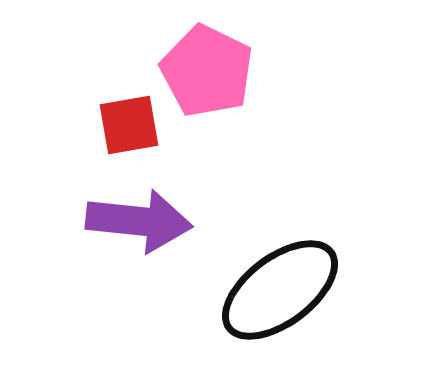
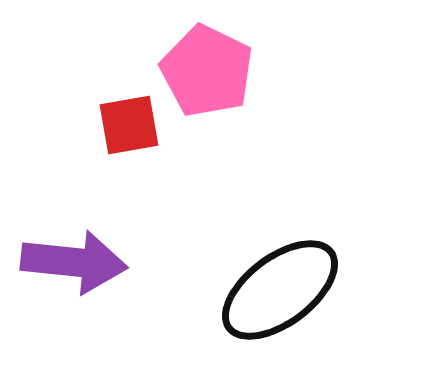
purple arrow: moved 65 px left, 41 px down
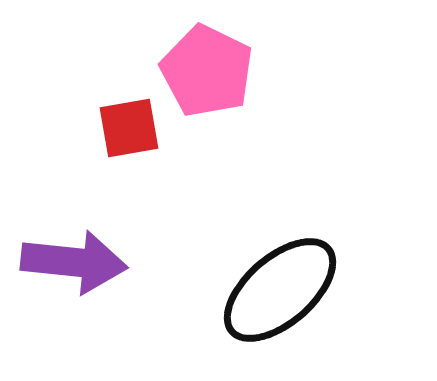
red square: moved 3 px down
black ellipse: rotated 4 degrees counterclockwise
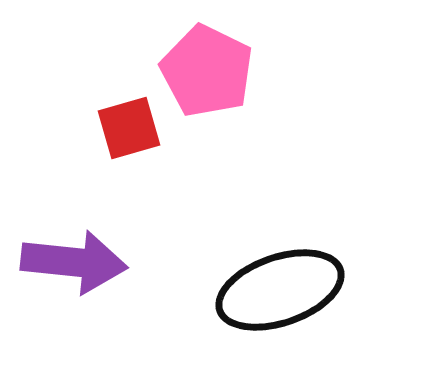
red square: rotated 6 degrees counterclockwise
black ellipse: rotated 22 degrees clockwise
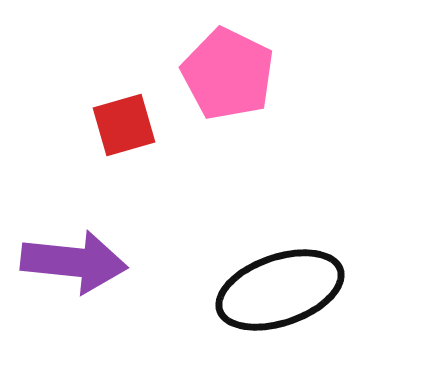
pink pentagon: moved 21 px right, 3 px down
red square: moved 5 px left, 3 px up
